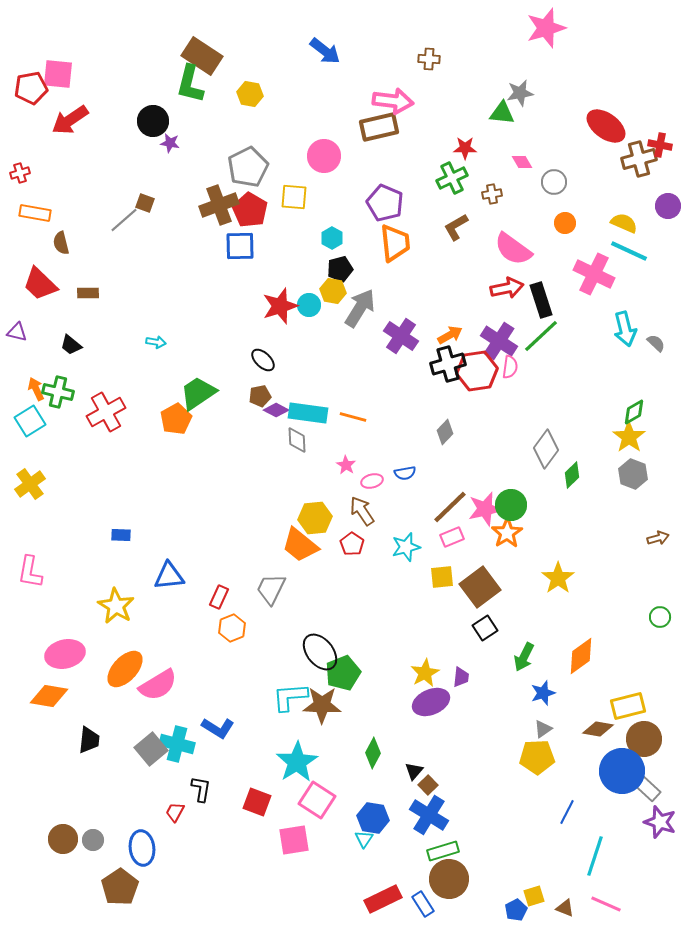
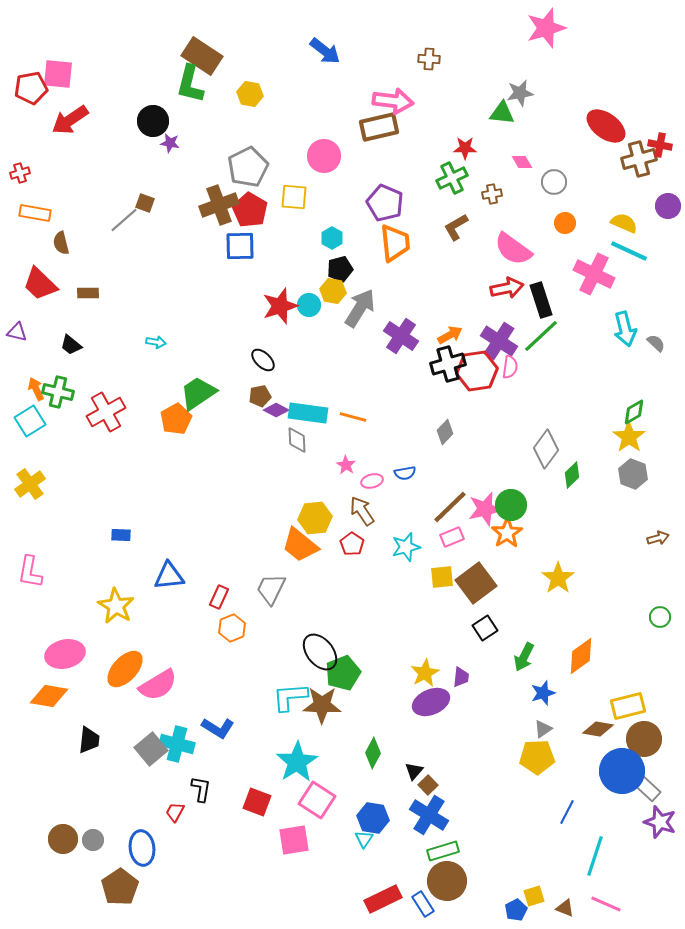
brown square at (480, 587): moved 4 px left, 4 px up
brown circle at (449, 879): moved 2 px left, 2 px down
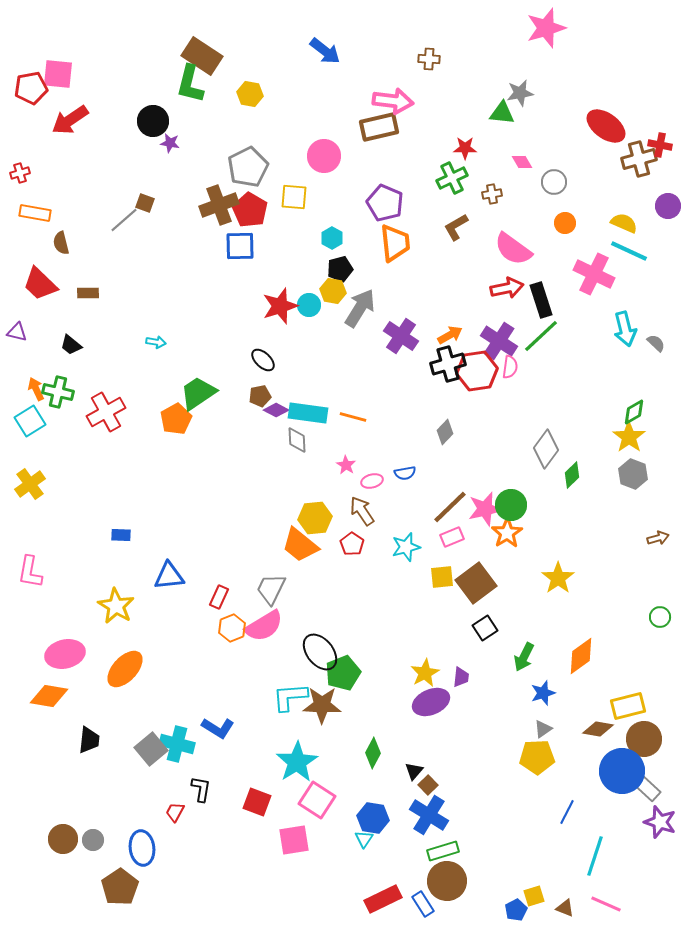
pink semicircle at (158, 685): moved 106 px right, 59 px up
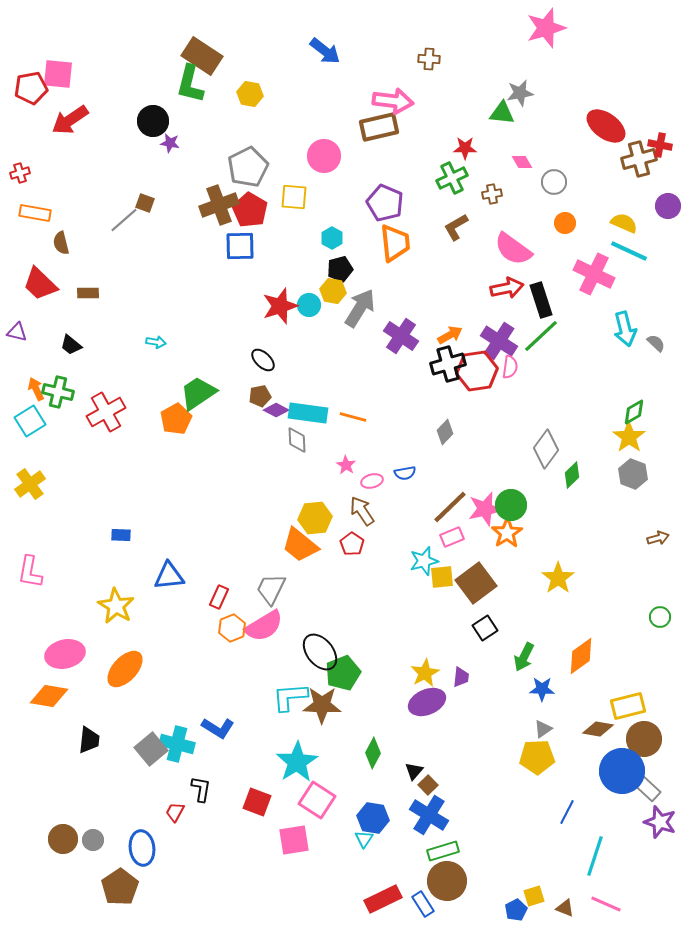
cyan star at (406, 547): moved 18 px right, 14 px down
blue star at (543, 693): moved 1 px left, 4 px up; rotated 20 degrees clockwise
purple ellipse at (431, 702): moved 4 px left
